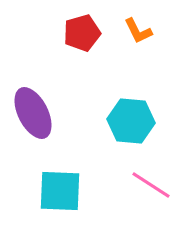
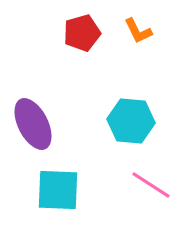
purple ellipse: moved 11 px down
cyan square: moved 2 px left, 1 px up
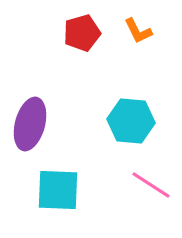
purple ellipse: moved 3 px left; rotated 42 degrees clockwise
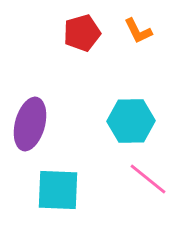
cyan hexagon: rotated 6 degrees counterclockwise
pink line: moved 3 px left, 6 px up; rotated 6 degrees clockwise
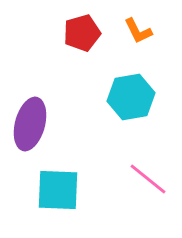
cyan hexagon: moved 24 px up; rotated 9 degrees counterclockwise
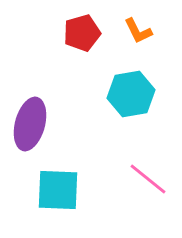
cyan hexagon: moved 3 px up
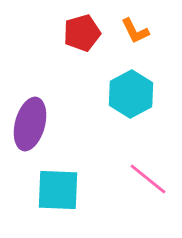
orange L-shape: moved 3 px left
cyan hexagon: rotated 18 degrees counterclockwise
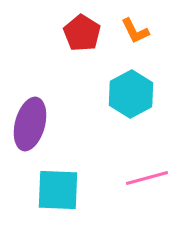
red pentagon: rotated 24 degrees counterclockwise
pink line: moved 1 px left, 1 px up; rotated 54 degrees counterclockwise
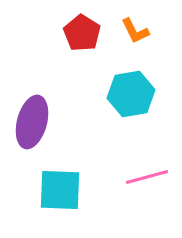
cyan hexagon: rotated 18 degrees clockwise
purple ellipse: moved 2 px right, 2 px up
pink line: moved 1 px up
cyan square: moved 2 px right
